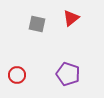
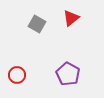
gray square: rotated 18 degrees clockwise
purple pentagon: rotated 10 degrees clockwise
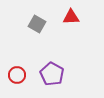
red triangle: moved 1 px up; rotated 36 degrees clockwise
purple pentagon: moved 16 px left
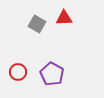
red triangle: moved 7 px left, 1 px down
red circle: moved 1 px right, 3 px up
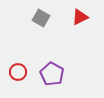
red triangle: moved 16 px right, 1 px up; rotated 24 degrees counterclockwise
gray square: moved 4 px right, 6 px up
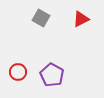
red triangle: moved 1 px right, 2 px down
purple pentagon: moved 1 px down
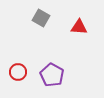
red triangle: moved 2 px left, 8 px down; rotated 30 degrees clockwise
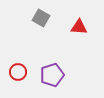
purple pentagon: rotated 25 degrees clockwise
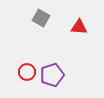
red circle: moved 9 px right
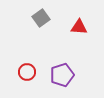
gray square: rotated 24 degrees clockwise
purple pentagon: moved 10 px right
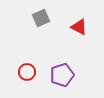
gray square: rotated 12 degrees clockwise
red triangle: rotated 24 degrees clockwise
